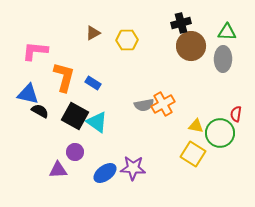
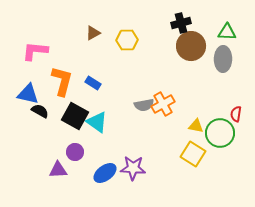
orange L-shape: moved 2 px left, 4 px down
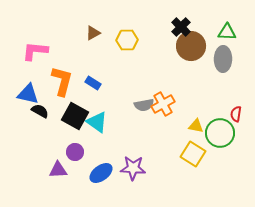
black cross: moved 4 px down; rotated 30 degrees counterclockwise
blue ellipse: moved 4 px left
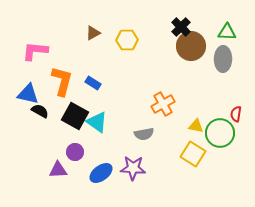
gray semicircle: moved 29 px down
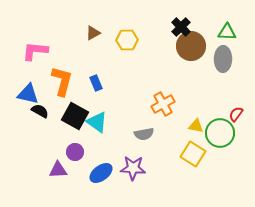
blue rectangle: moved 3 px right; rotated 35 degrees clockwise
red semicircle: rotated 28 degrees clockwise
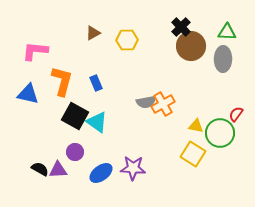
black semicircle: moved 58 px down
gray semicircle: moved 2 px right, 32 px up
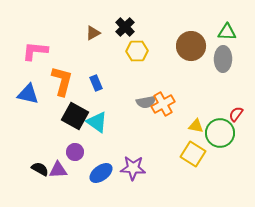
black cross: moved 56 px left
yellow hexagon: moved 10 px right, 11 px down
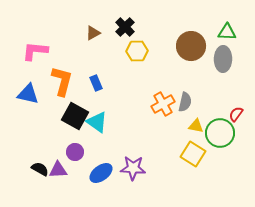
gray semicircle: moved 39 px right; rotated 66 degrees counterclockwise
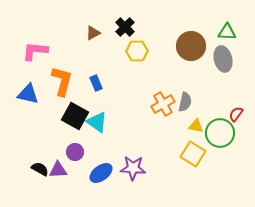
gray ellipse: rotated 15 degrees counterclockwise
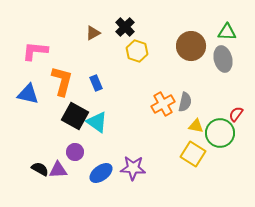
yellow hexagon: rotated 20 degrees clockwise
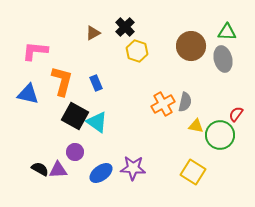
green circle: moved 2 px down
yellow square: moved 18 px down
